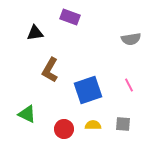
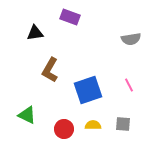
green triangle: moved 1 px down
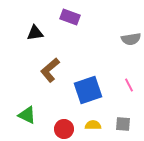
brown L-shape: rotated 20 degrees clockwise
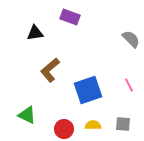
gray semicircle: rotated 126 degrees counterclockwise
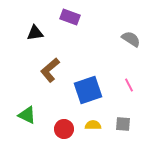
gray semicircle: rotated 12 degrees counterclockwise
